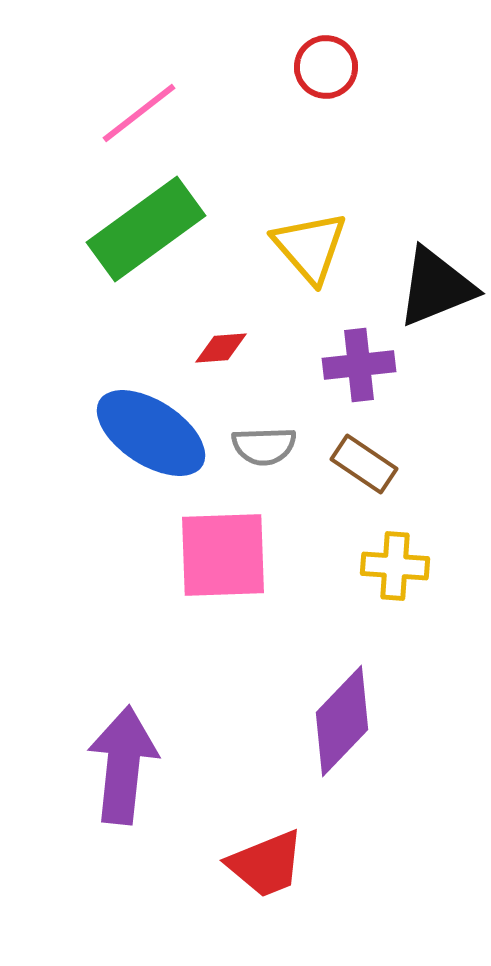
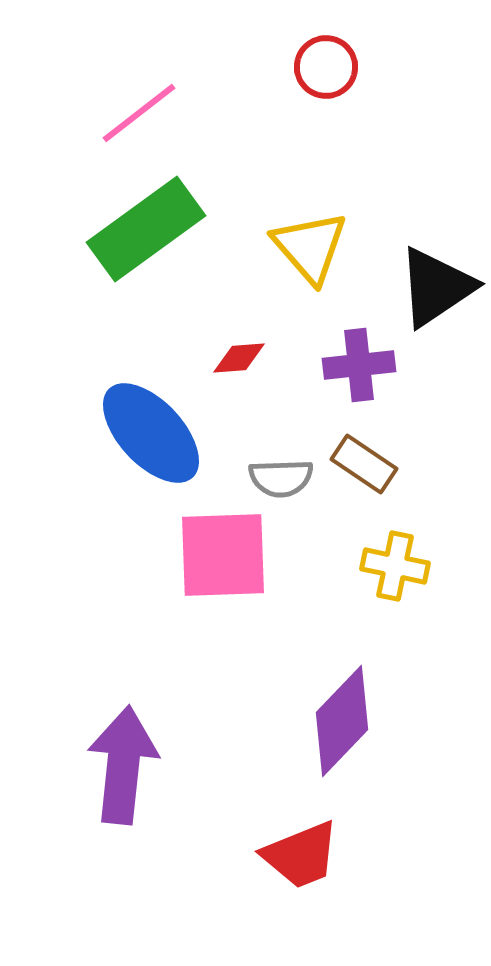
black triangle: rotated 12 degrees counterclockwise
red diamond: moved 18 px right, 10 px down
blue ellipse: rotated 14 degrees clockwise
gray semicircle: moved 17 px right, 32 px down
yellow cross: rotated 8 degrees clockwise
red trapezoid: moved 35 px right, 9 px up
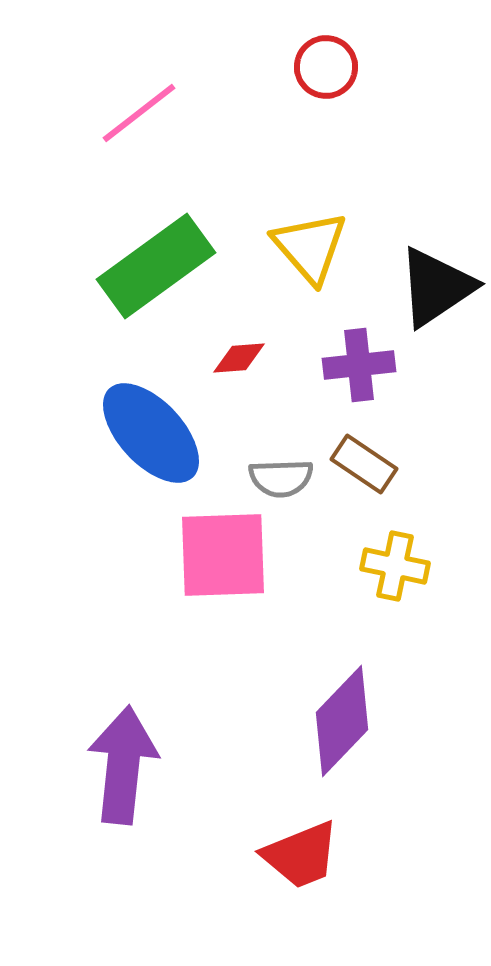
green rectangle: moved 10 px right, 37 px down
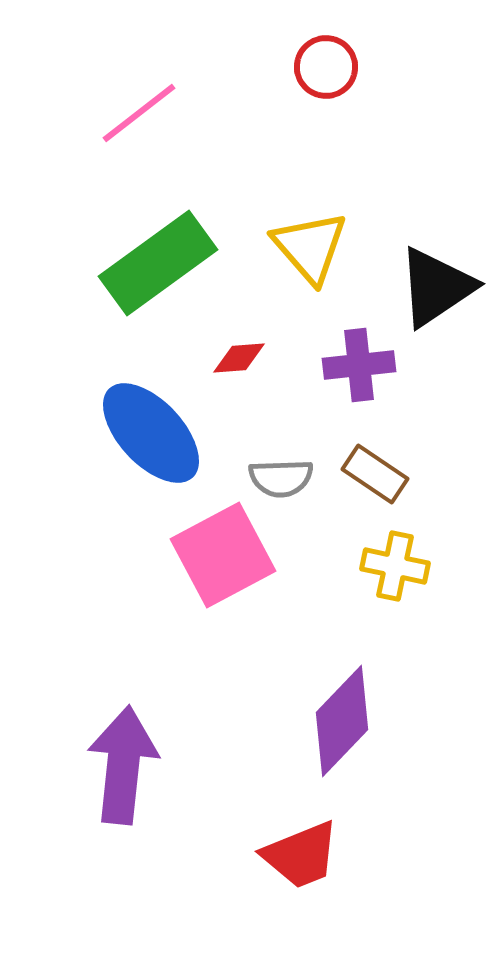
green rectangle: moved 2 px right, 3 px up
brown rectangle: moved 11 px right, 10 px down
pink square: rotated 26 degrees counterclockwise
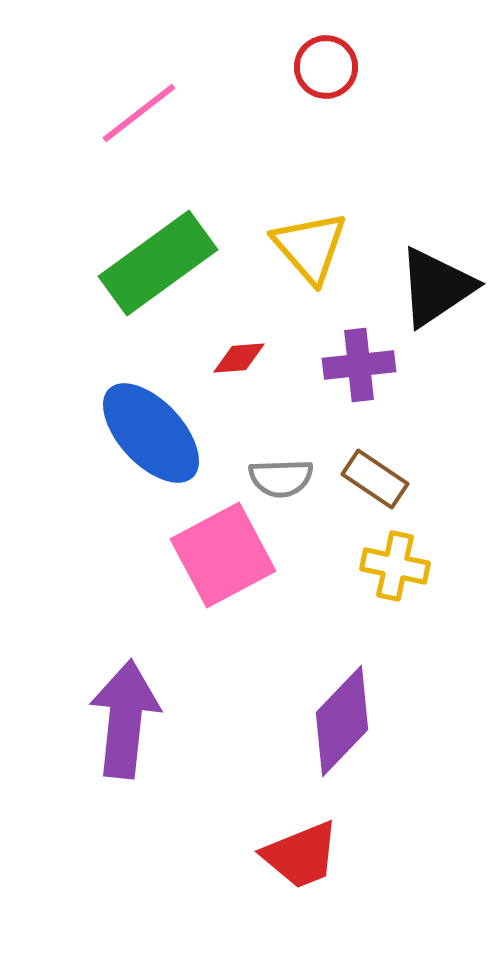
brown rectangle: moved 5 px down
purple arrow: moved 2 px right, 46 px up
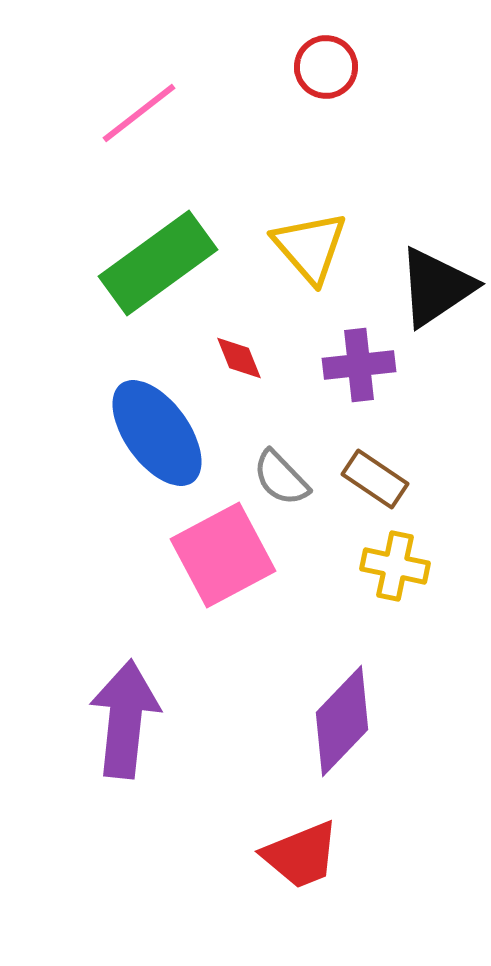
red diamond: rotated 72 degrees clockwise
blue ellipse: moved 6 px right; rotated 7 degrees clockwise
gray semicircle: rotated 48 degrees clockwise
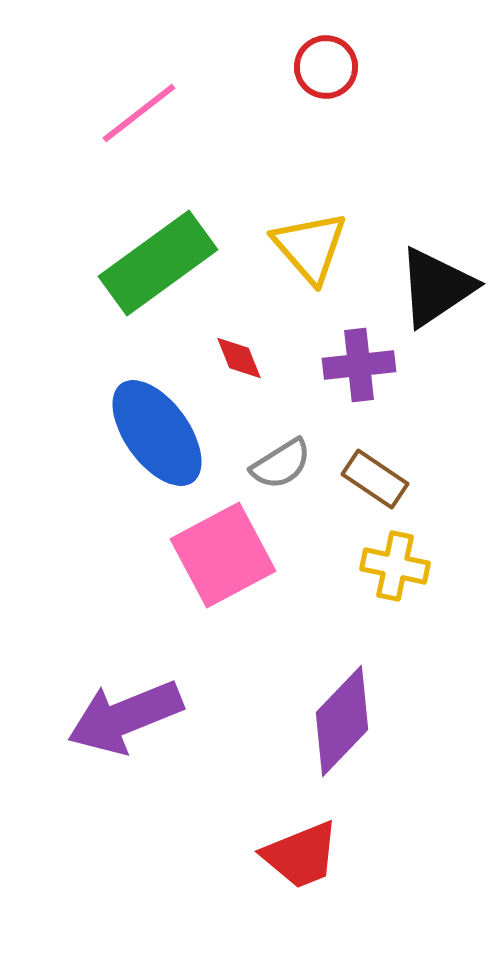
gray semicircle: moved 14 px up; rotated 78 degrees counterclockwise
purple arrow: moved 2 px up; rotated 118 degrees counterclockwise
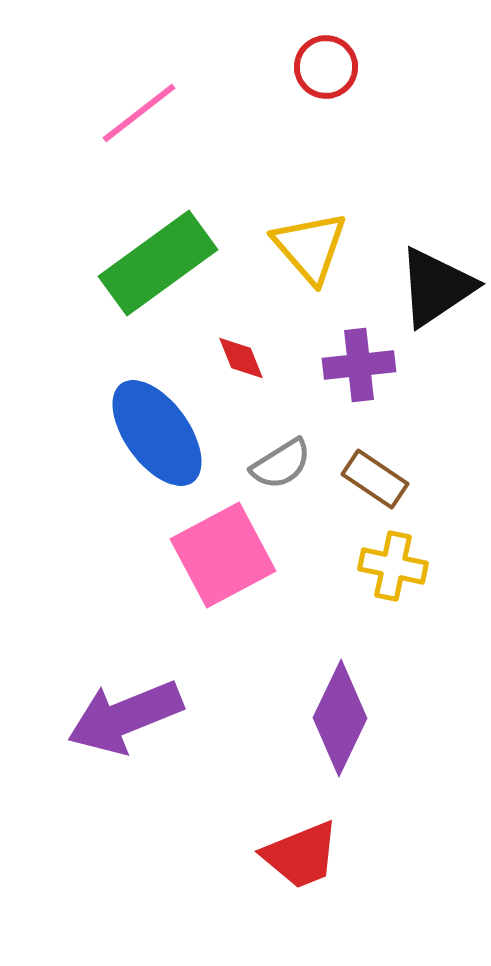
red diamond: moved 2 px right
yellow cross: moved 2 px left
purple diamond: moved 2 px left, 3 px up; rotated 18 degrees counterclockwise
